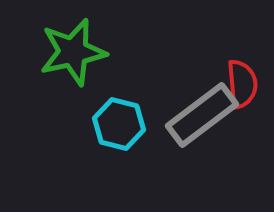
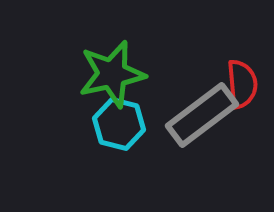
green star: moved 39 px right, 22 px down
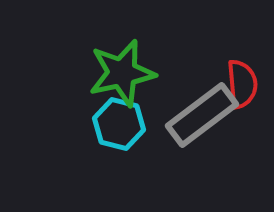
green star: moved 10 px right, 1 px up
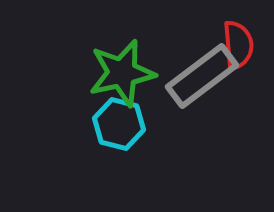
red semicircle: moved 4 px left, 39 px up
gray rectangle: moved 39 px up
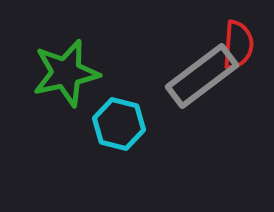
red semicircle: rotated 9 degrees clockwise
green star: moved 56 px left
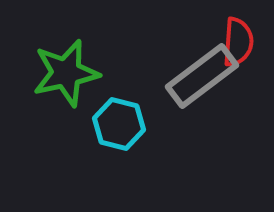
red semicircle: moved 3 px up
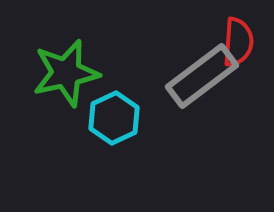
cyan hexagon: moved 5 px left, 6 px up; rotated 21 degrees clockwise
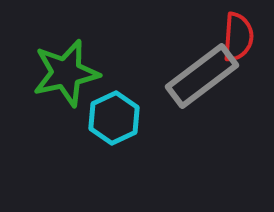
red semicircle: moved 5 px up
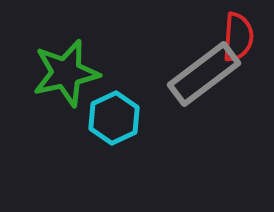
gray rectangle: moved 2 px right, 2 px up
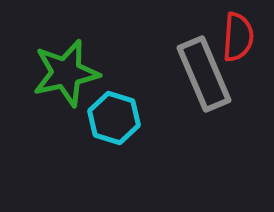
gray rectangle: rotated 76 degrees counterclockwise
cyan hexagon: rotated 18 degrees counterclockwise
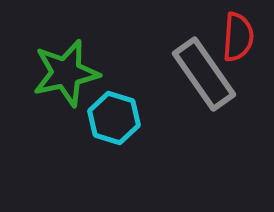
gray rectangle: rotated 12 degrees counterclockwise
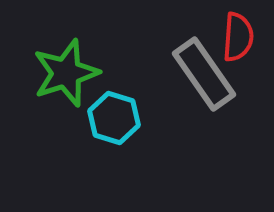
green star: rotated 6 degrees counterclockwise
